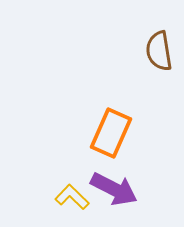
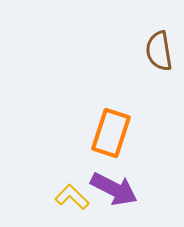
orange rectangle: rotated 6 degrees counterclockwise
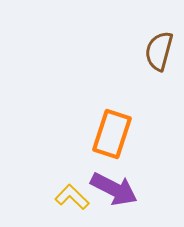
brown semicircle: rotated 24 degrees clockwise
orange rectangle: moved 1 px right, 1 px down
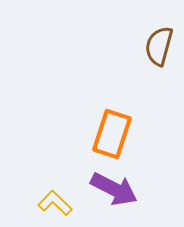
brown semicircle: moved 5 px up
yellow L-shape: moved 17 px left, 6 px down
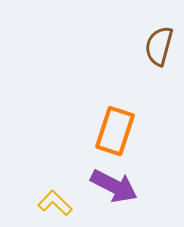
orange rectangle: moved 3 px right, 3 px up
purple arrow: moved 3 px up
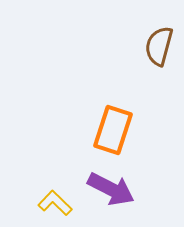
orange rectangle: moved 2 px left, 1 px up
purple arrow: moved 3 px left, 3 px down
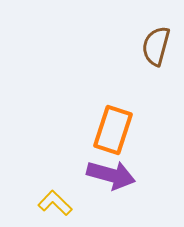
brown semicircle: moved 3 px left
purple arrow: moved 14 px up; rotated 12 degrees counterclockwise
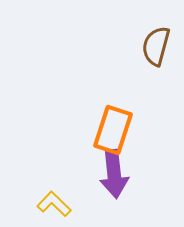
purple arrow: moved 3 px right, 1 px up; rotated 69 degrees clockwise
yellow L-shape: moved 1 px left, 1 px down
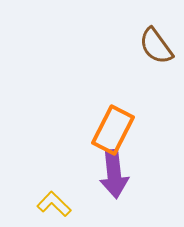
brown semicircle: rotated 51 degrees counterclockwise
orange rectangle: rotated 9 degrees clockwise
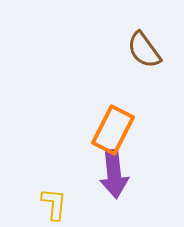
brown semicircle: moved 12 px left, 4 px down
yellow L-shape: rotated 52 degrees clockwise
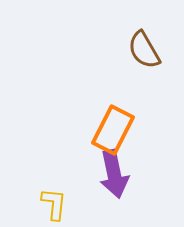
brown semicircle: rotated 6 degrees clockwise
purple arrow: rotated 6 degrees counterclockwise
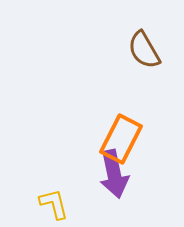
orange rectangle: moved 8 px right, 9 px down
yellow L-shape: rotated 20 degrees counterclockwise
